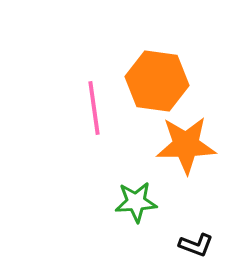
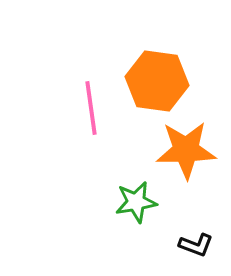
pink line: moved 3 px left
orange star: moved 5 px down
green star: rotated 6 degrees counterclockwise
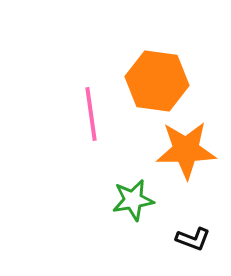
pink line: moved 6 px down
green star: moved 3 px left, 2 px up
black L-shape: moved 3 px left, 6 px up
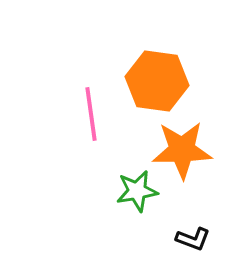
orange star: moved 4 px left
green star: moved 4 px right, 9 px up
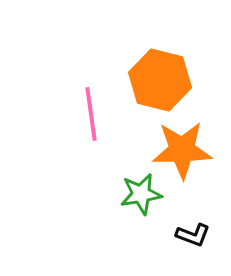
orange hexagon: moved 3 px right, 1 px up; rotated 6 degrees clockwise
green star: moved 4 px right, 3 px down
black L-shape: moved 4 px up
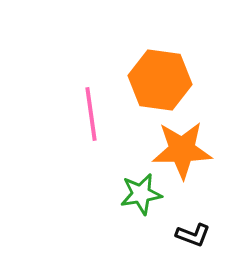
orange hexagon: rotated 6 degrees counterclockwise
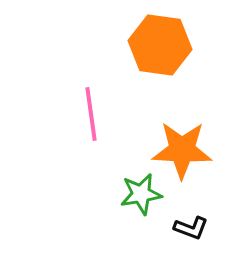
orange hexagon: moved 35 px up
orange star: rotated 4 degrees clockwise
black L-shape: moved 2 px left, 7 px up
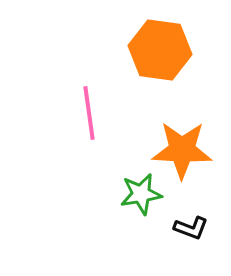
orange hexagon: moved 5 px down
pink line: moved 2 px left, 1 px up
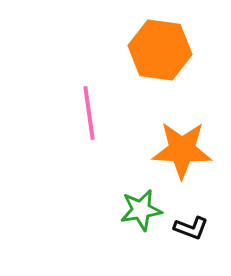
green star: moved 16 px down
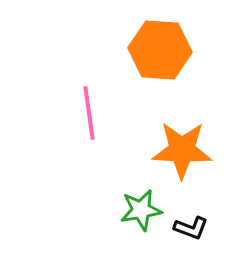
orange hexagon: rotated 4 degrees counterclockwise
